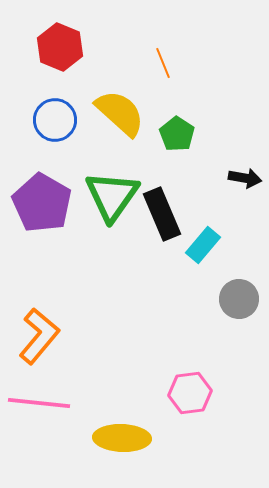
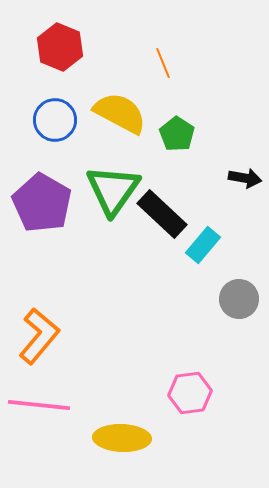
yellow semicircle: rotated 14 degrees counterclockwise
green triangle: moved 1 px right, 6 px up
black rectangle: rotated 24 degrees counterclockwise
pink line: moved 2 px down
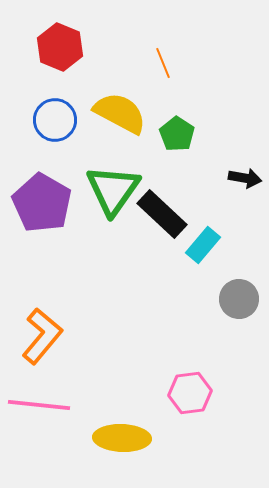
orange L-shape: moved 3 px right
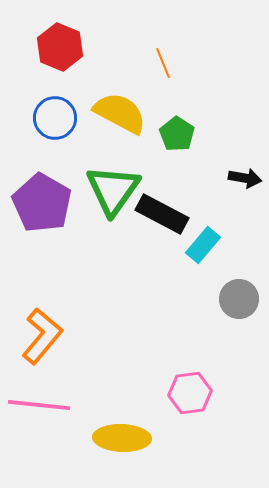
blue circle: moved 2 px up
black rectangle: rotated 15 degrees counterclockwise
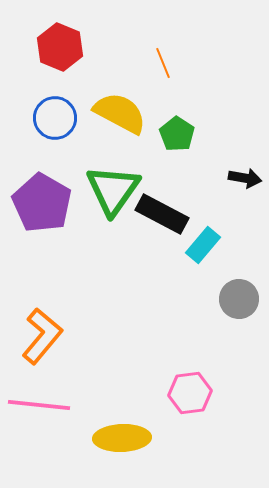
yellow ellipse: rotated 4 degrees counterclockwise
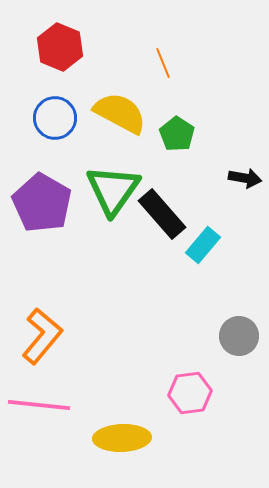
black rectangle: rotated 21 degrees clockwise
gray circle: moved 37 px down
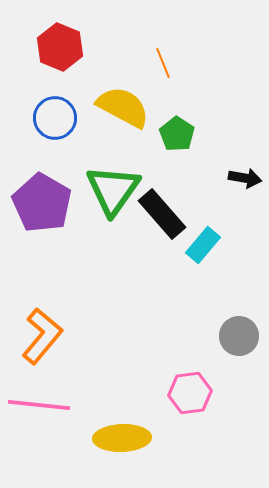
yellow semicircle: moved 3 px right, 6 px up
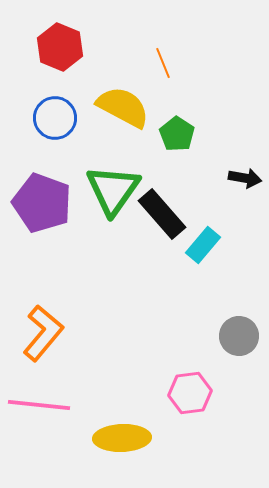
purple pentagon: rotated 10 degrees counterclockwise
orange L-shape: moved 1 px right, 3 px up
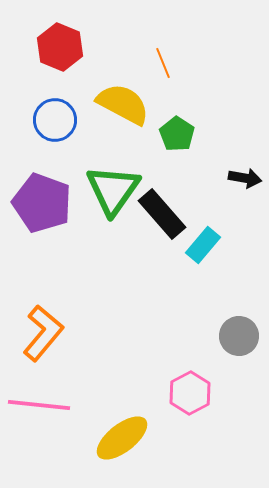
yellow semicircle: moved 3 px up
blue circle: moved 2 px down
pink hexagon: rotated 21 degrees counterclockwise
yellow ellipse: rotated 36 degrees counterclockwise
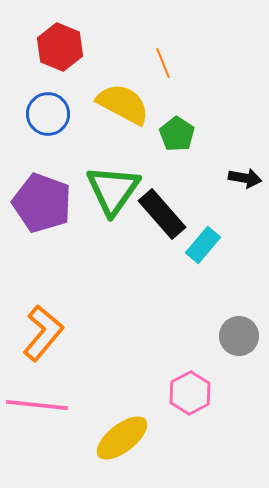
blue circle: moved 7 px left, 6 px up
pink line: moved 2 px left
